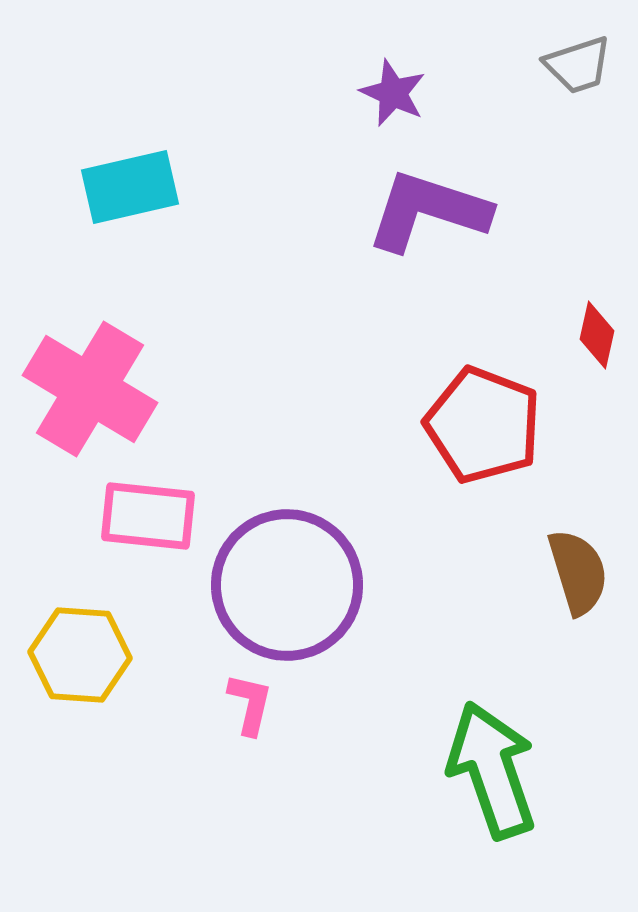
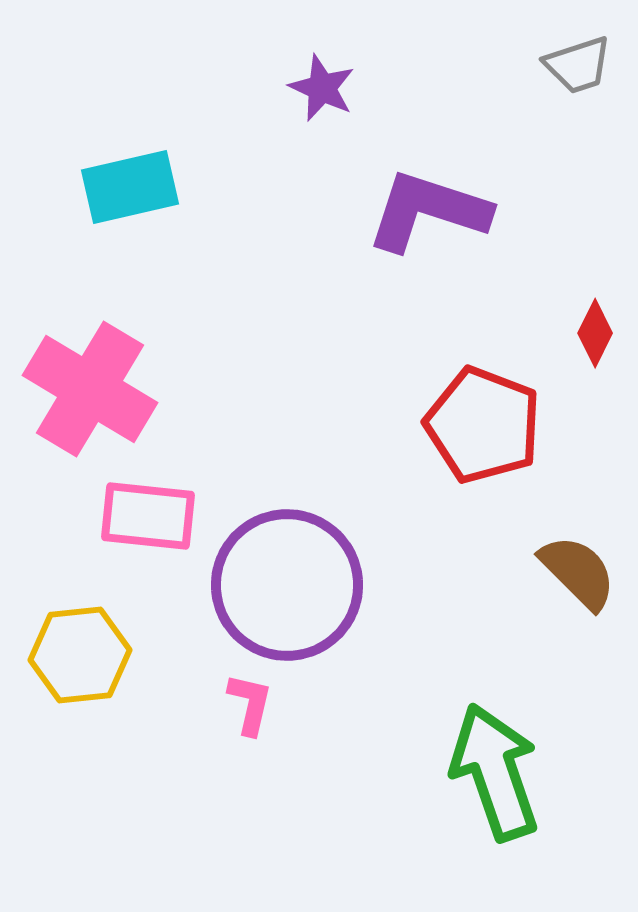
purple star: moved 71 px left, 5 px up
red diamond: moved 2 px left, 2 px up; rotated 14 degrees clockwise
brown semicircle: rotated 28 degrees counterclockwise
yellow hexagon: rotated 10 degrees counterclockwise
green arrow: moved 3 px right, 2 px down
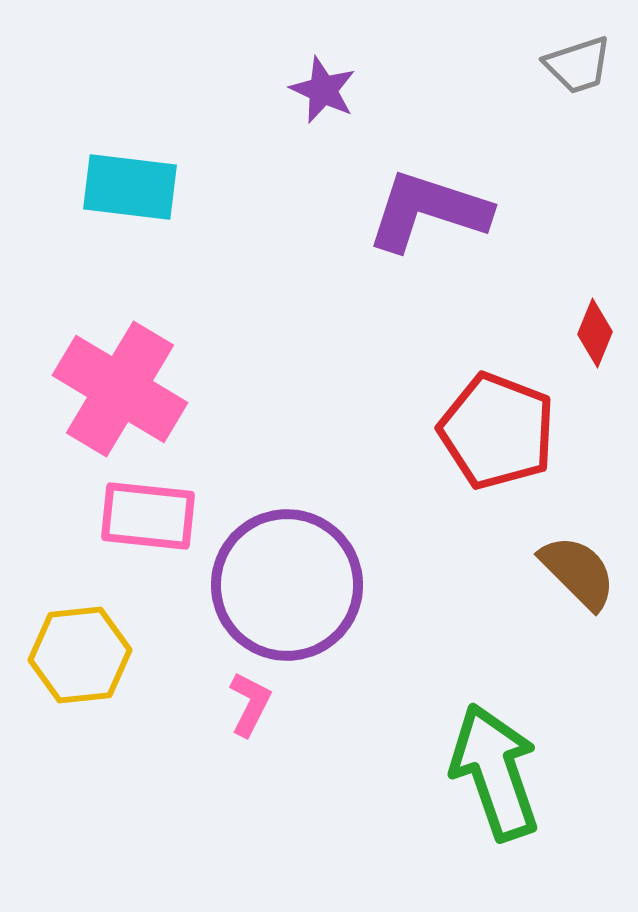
purple star: moved 1 px right, 2 px down
cyan rectangle: rotated 20 degrees clockwise
red diamond: rotated 4 degrees counterclockwise
pink cross: moved 30 px right
red pentagon: moved 14 px right, 6 px down
pink L-shape: rotated 14 degrees clockwise
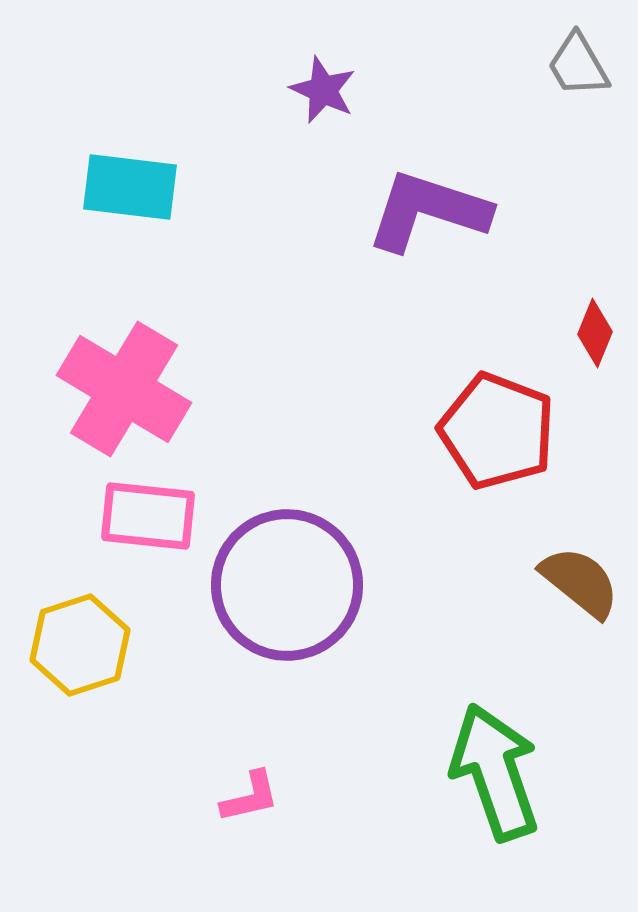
gray trapezoid: rotated 78 degrees clockwise
pink cross: moved 4 px right
brown semicircle: moved 2 px right, 10 px down; rotated 6 degrees counterclockwise
yellow hexagon: moved 10 px up; rotated 12 degrees counterclockwise
pink L-shape: moved 93 px down; rotated 50 degrees clockwise
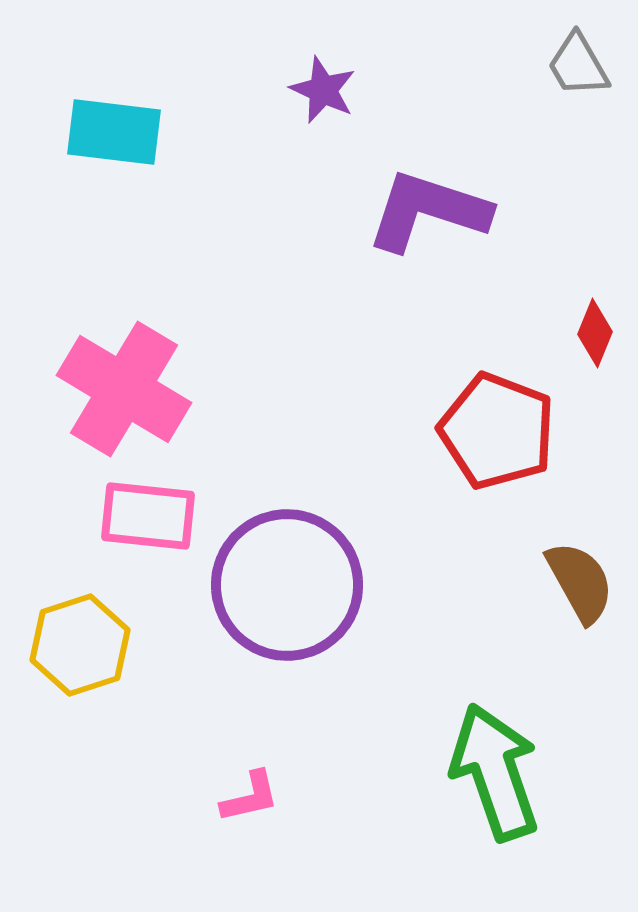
cyan rectangle: moved 16 px left, 55 px up
brown semicircle: rotated 22 degrees clockwise
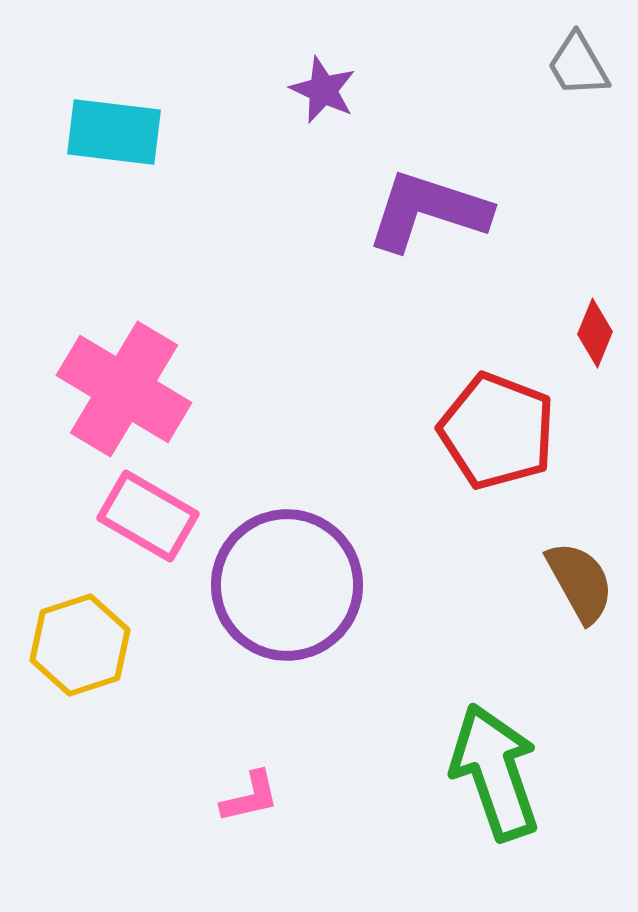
pink rectangle: rotated 24 degrees clockwise
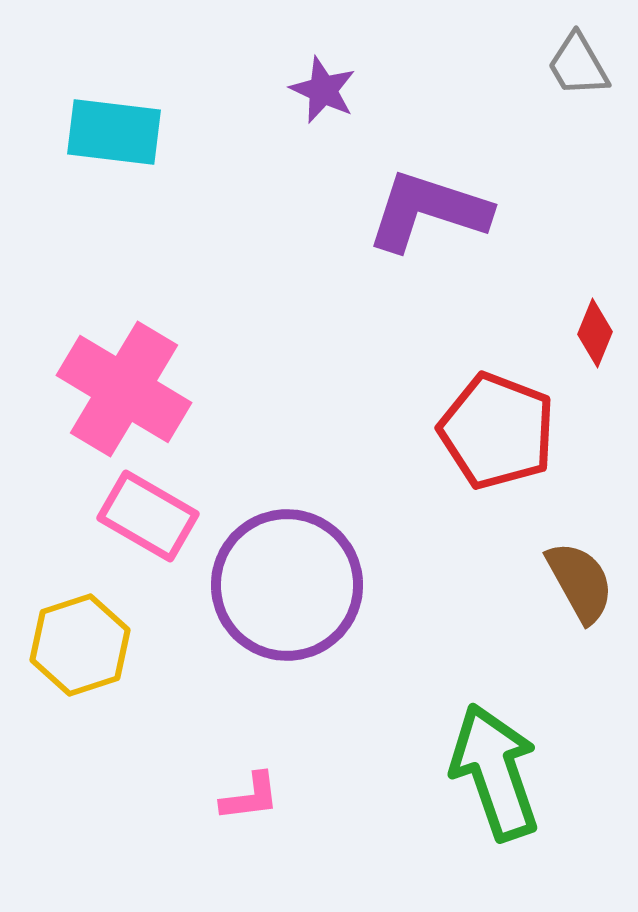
pink L-shape: rotated 6 degrees clockwise
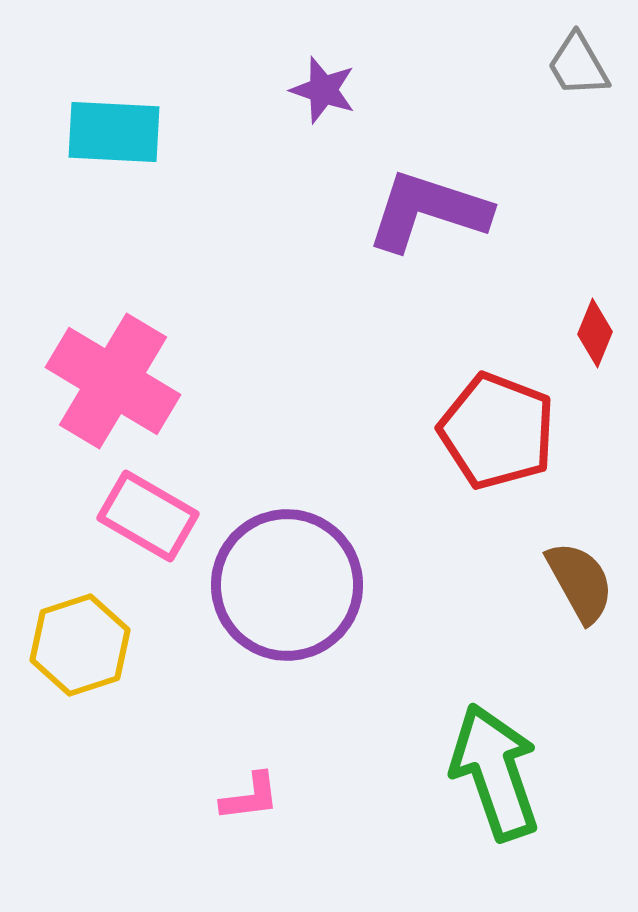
purple star: rotated 6 degrees counterclockwise
cyan rectangle: rotated 4 degrees counterclockwise
pink cross: moved 11 px left, 8 px up
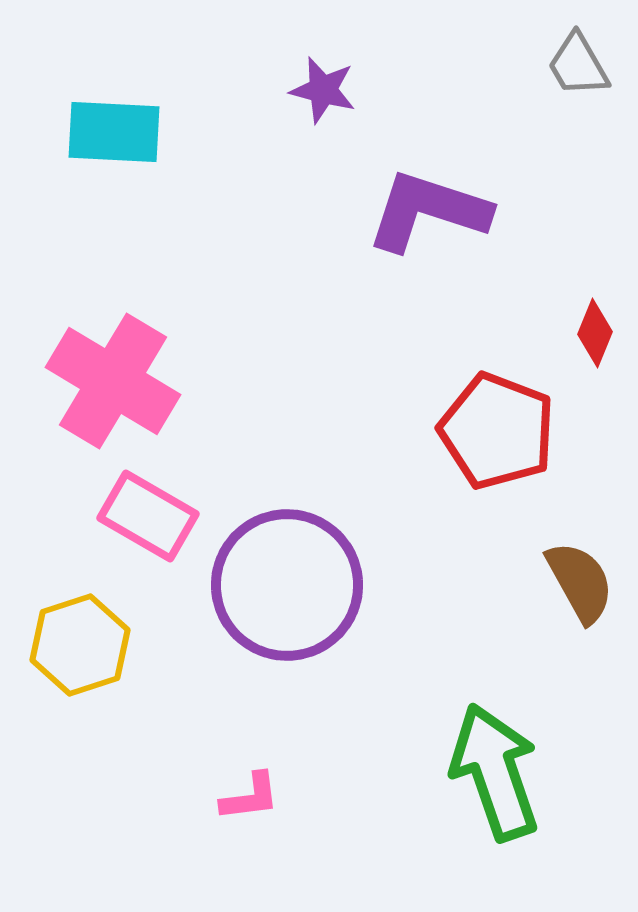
purple star: rotated 4 degrees counterclockwise
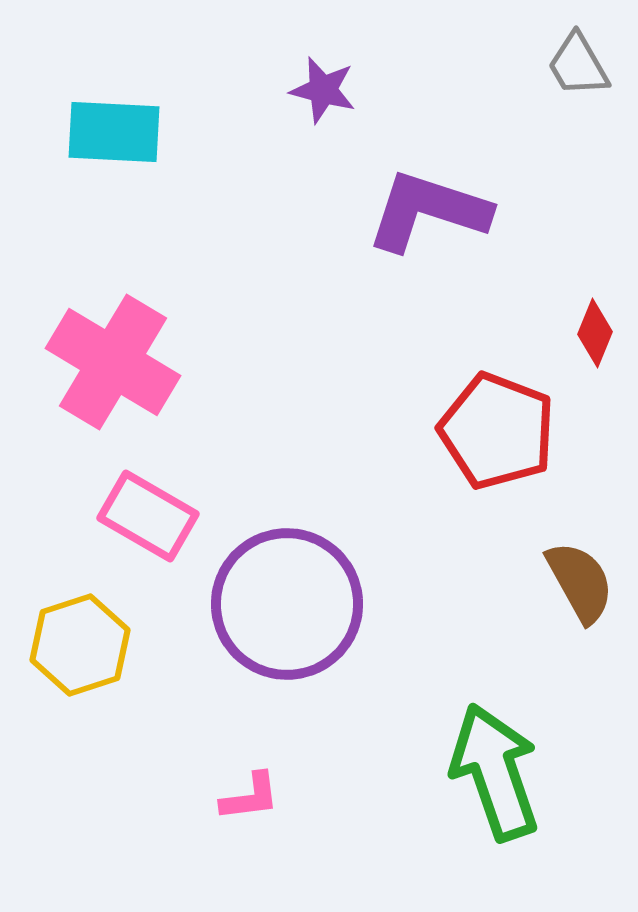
pink cross: moved 19 px up
purple circle: moved 19 px down
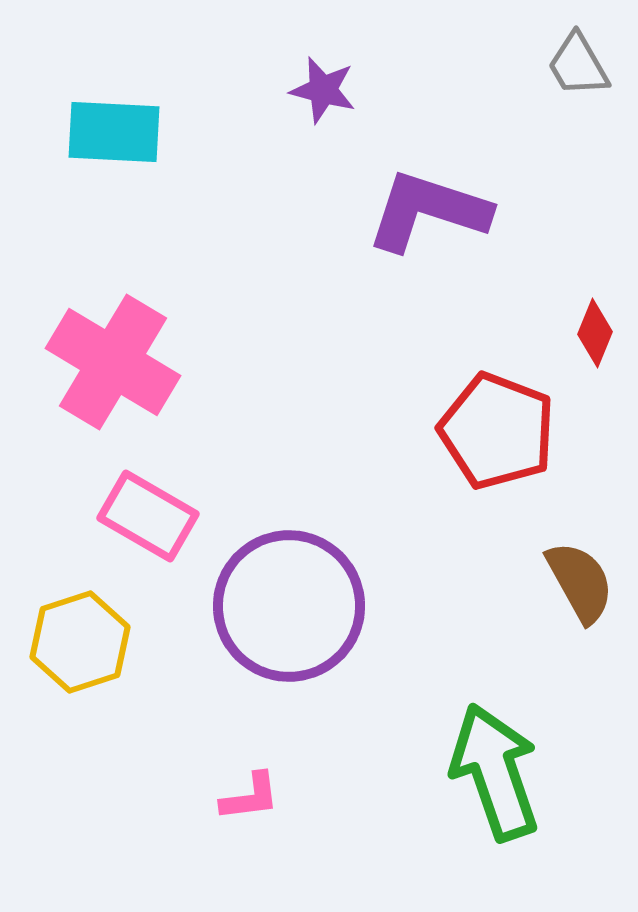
purple circle: moved 2 px right, 2 px down
yellow hexagon: moved 3 px up
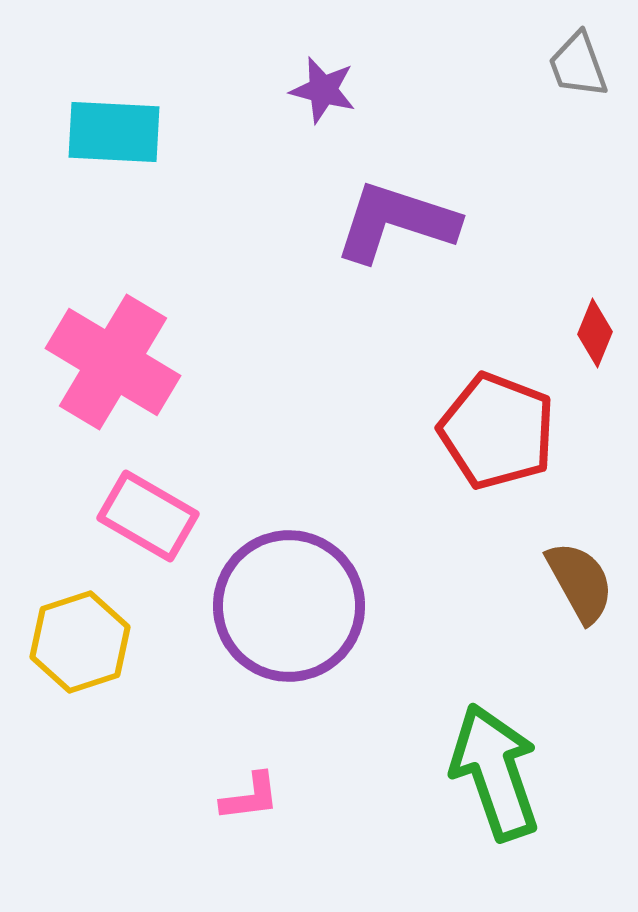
gray trapezoid: rotated 10 degrees clockwise
purple L-shape: moved 32 px left, 11 px down
